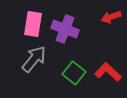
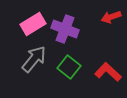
pink rectangle: rotated 50 degrees clockwise
green square: moved 5 px left, 6 px up
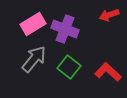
red arrow: moved 2 px left, 2 px up
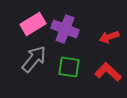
red arrow: moved 22 px down
green square: rotated 30 degrees counterclockwise
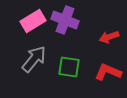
pink rectangle: moved 3 px up
purple cross: moved 9 px up
red L-shape: rotated 20 degrees counterclockwise
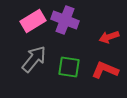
red L-shape: moved 3 px left, 2 px up
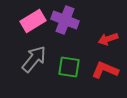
red arrow: moved 1 px left, 2 px down
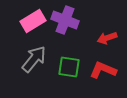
red arrow: moved 1 px left, 1 px up
red L-shape: moved 2 px left
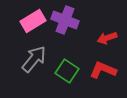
green square: moved 2 px left, 4 px down; rotated 25 degrees clockwise
